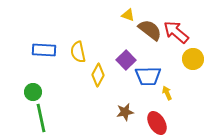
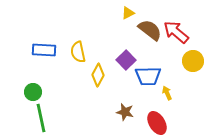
yellow triangle: moved 2 px up; rotated 48 degrees counterclockwise
yellow circle: moved 2 px down
brown star: rotated 24 degrees clockwise
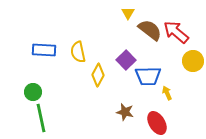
yellow triangle: rotated 32 degrees counterclockwise
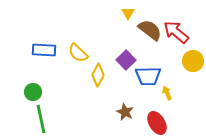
yellow semicircle: moved 1 px down; rotated 35 degrees counterclockwise
brown star: rotated 12 degrees clockwise
green line: moved 1 px down
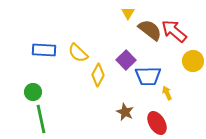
red arrow: moved 2 px left, 1 px up
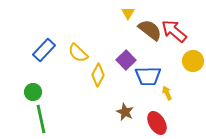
blue rectangle: rotated 50 degrees counterclockwise
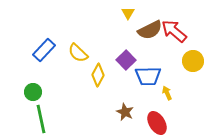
brown semicircle: rotated 115 degrees clockwise
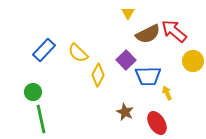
brown semicircle: moved 2 px left, 4 px down
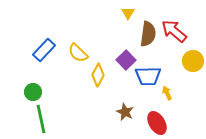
brown semicircle: rotated 55 degrees counterclockwise
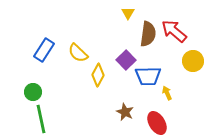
blue rectangle: rotated 10 degrees counterclockwise
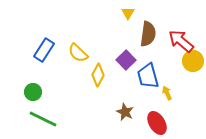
red arrow: moved 7 px right, 10 px down
blue trapezoid: rotated 76 degrees clockwise
green line: moved 2 px right; rotated 52 degrees counterclockwise
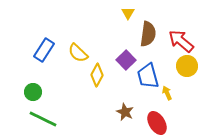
yellow circle: moved 6 px left, 5 px down
yellow diamond: moved 1 px left
